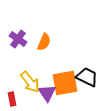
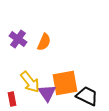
black trapezoid: moved 19 px down
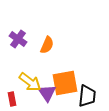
orange semicircle: moved 3 px right, 3 px down
yellow arrow: rotated 15 degrees counterclockwise
black trapezoid: rotated 70 degrees clockwise
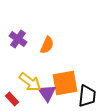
red rectangle: rotated 32 degrees counterclockwise
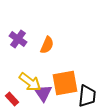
purple triangle: moved 4 px left
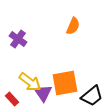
orange semicircle: moved 26 px right, 19 px up
black trapezoid: moved 5 px right; rotated 45 degrees clockwise
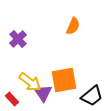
purple cross: rotated 12 degrees clockwise
orange square: moved 1 px left, 3 px up
